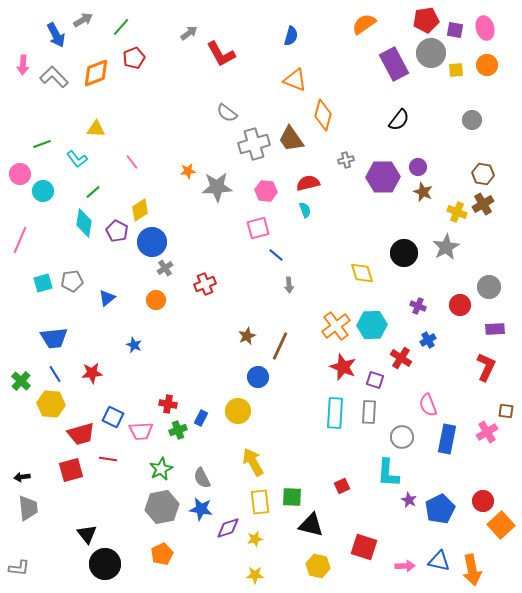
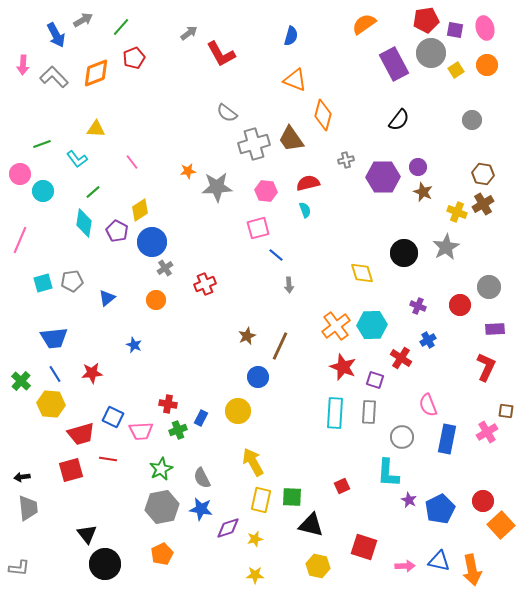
yellow square at (456, 70): rotated 28 degrees counterclockwise
yellow rectangle at (260, 502): moved 1 px right, 2 px up; rotated 20 degrees clockwise
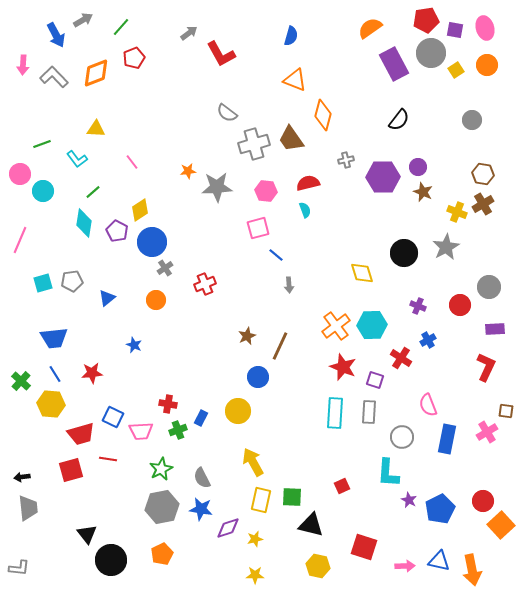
orange semicircle at (364, 24): moved 6 px right, 4 px down
black circle at (105, 564): moved 6 px right, 4 px up
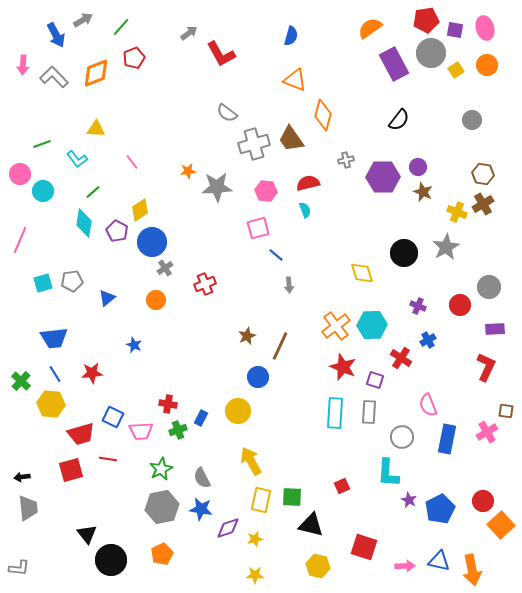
yellow arrow at (253, 462): moved 2 px left, 1 px up
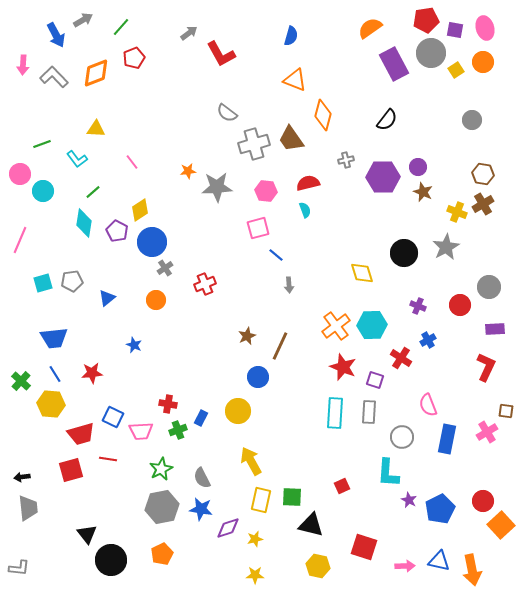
orange circle at (487, 65): moved 4 px left, 3 px up
black semicircle at (399, 120): moved 12 px left
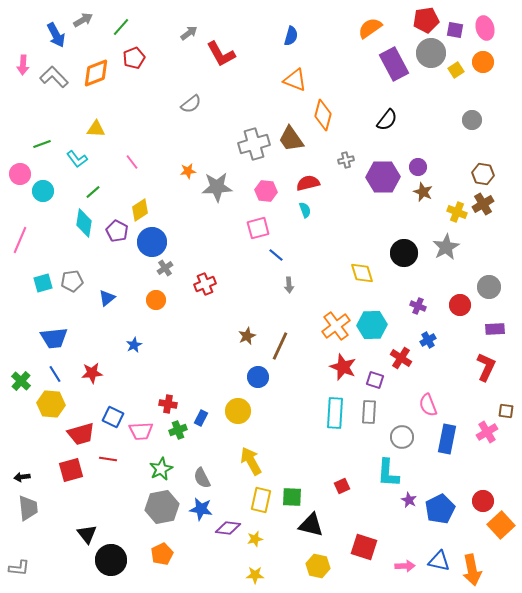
gray semicircle at (227, 113): moved 36 px left, 9 px up; rotated 75 degrees counterclockwise
blue star at (134, 345): rotated 21 degrees clockwise
purple diamond at (228, 528): rotated 25 degrees clockwise
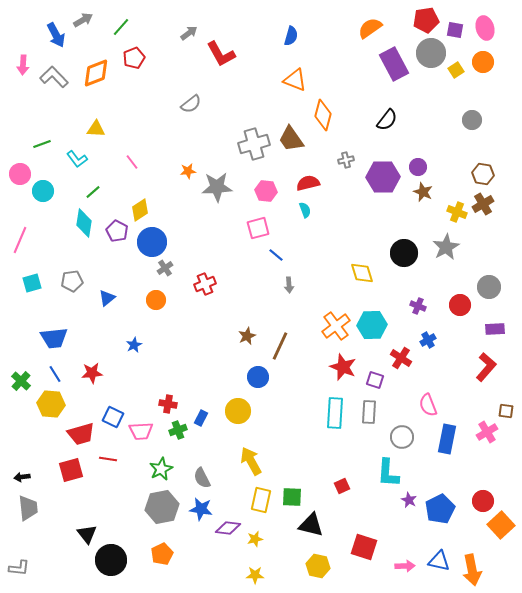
cyan square at (43, 283): moved 11 px left
red L-shape at (486, 367): rotated 16 degrees clockwise
